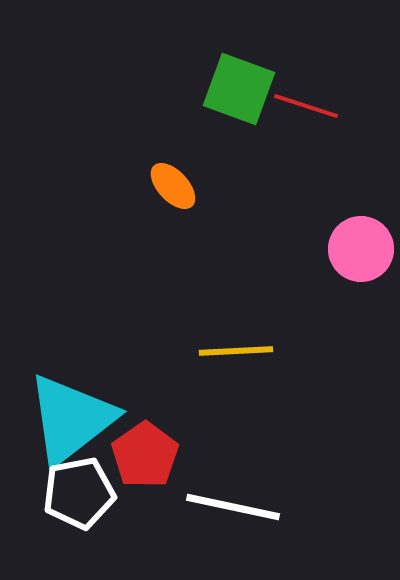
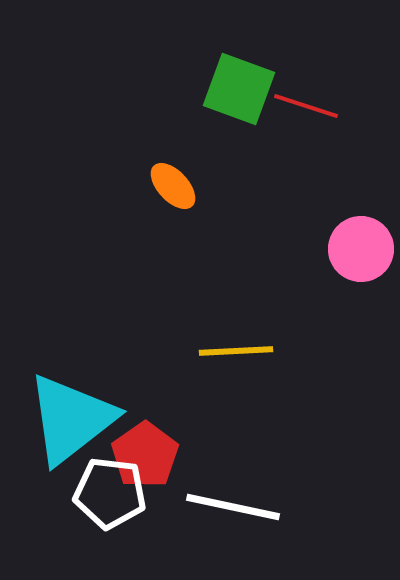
white pentagon: moved 31 px right; rotated 18 degrees clockwise
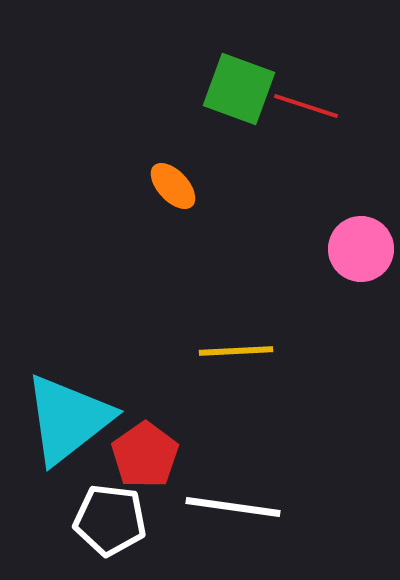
cyan triangle: moved 3 px left
white pentagon: moved 27 px down
white line: rotated 4 degrees counterclockwise
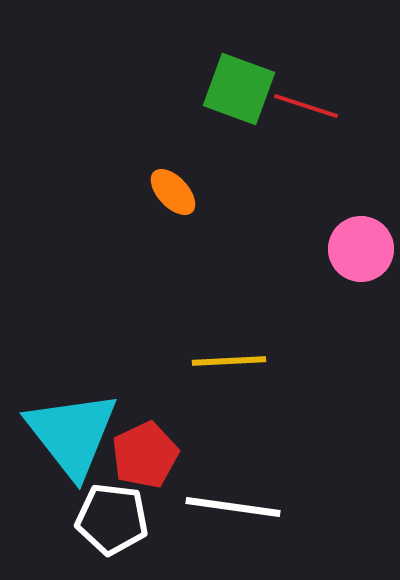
orange ellipse: moved 6 px down
yellow line: moved 7 px left, 10 px down
cyan triangle: moved 4 px right, 15 px down; rotated 30 degrees counterclockwise
red pentagon: rotated 10 degrees clockwise
white pentagon: moved 2 px right, 1 px up
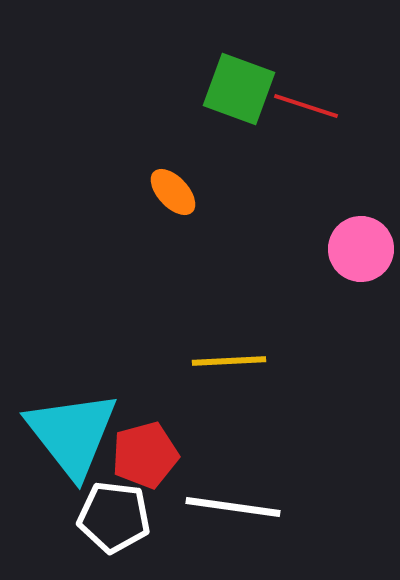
red pentagon: rotated 10 degrees clockwise
white pentagon: moved 2 px right, 2 px up
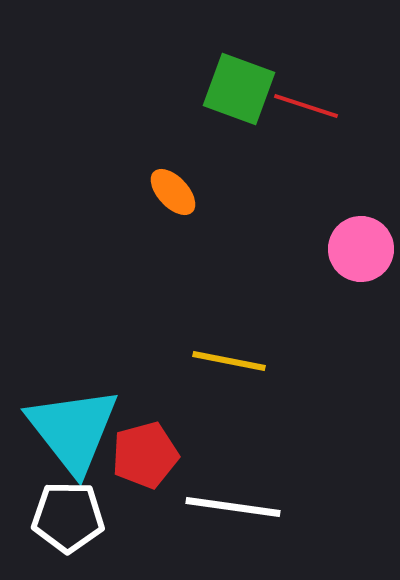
yellow line: rotated 14 degrees clockwise
cyan triangle: moved 1 px right, 4 px up
white pentagon: moved 46 px left; rotated 6 degrees counterclockwise
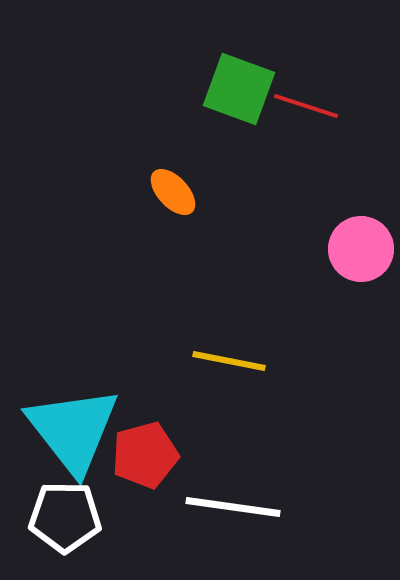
white pentagon: moved 3 px left
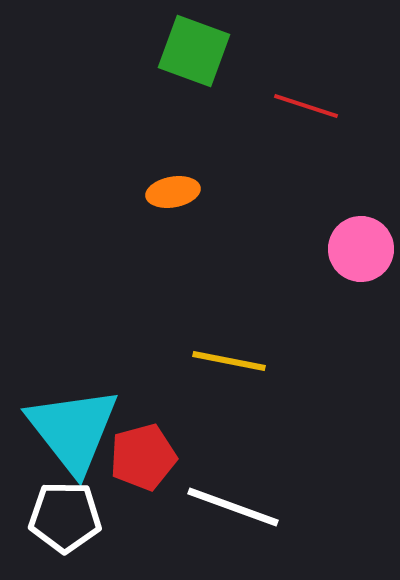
green square: moved 45 px left, 38 px up
orange ellipse: rotated 57 degrees counterclockwise
red pentagon: moved 2 px left, 2 px down
white line: rotated 12 degrees clockwise
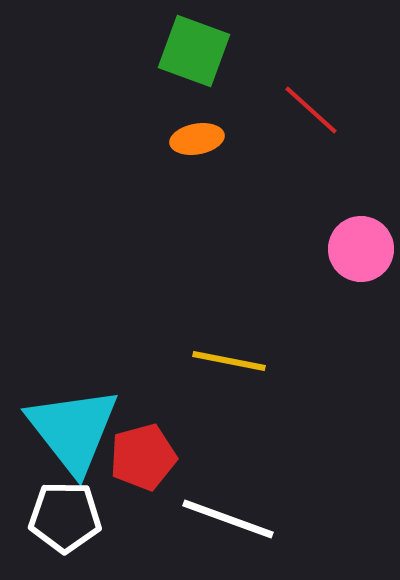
red line: moved 5 px right, 4 px down; rotated 24 degrees clockwise
orange ellipse: moved 24 px right, 53 px up
white line: moved 5 px left, 12 px down
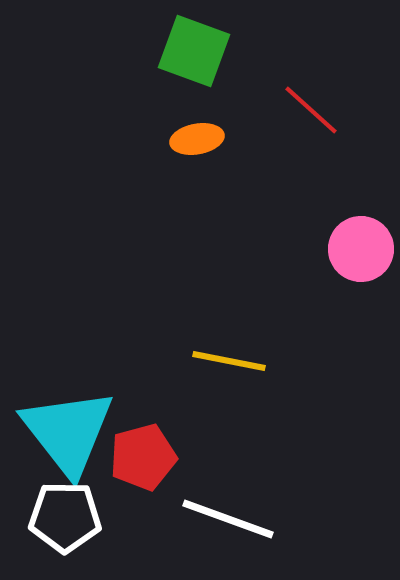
cyan triangle: moved 5 px left, 2 px down
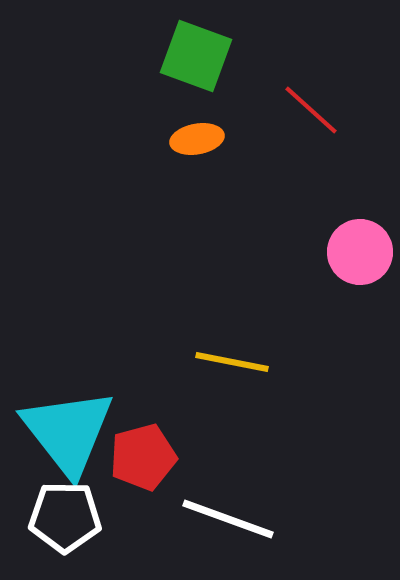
green square: moved 2 px right, 5 px down
pink circle: moved 1 px left, 3 px down
yellow line: moved 3 px right, 1 px down
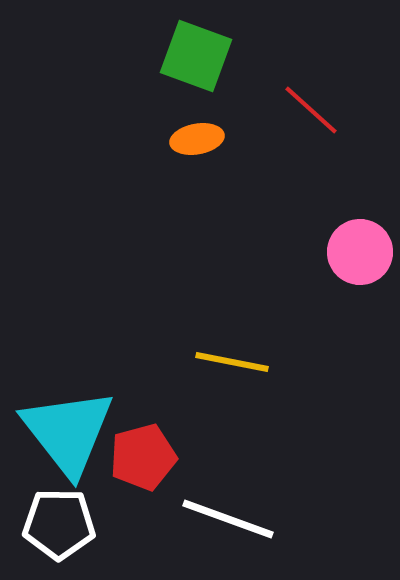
white pentagon: moved 6 px left, 7 px down
